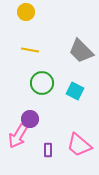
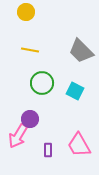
pink trapezoid: rotated 20 degrees clockwise
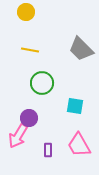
gray trapezoid: moved 2 px up
cyan square: moved 15 px down; rotated 18 degrees counterclockwise
purple circle: moved 1 px left, 1 px up
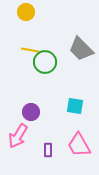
green circle: moved 3 px right, 21 px up
purple circle: moved 2 px right, 6 px up
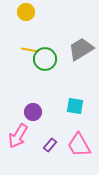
gray trapezoid: rotated 104 degrees clockwise
green circle: moved 3 px up
purple circle: moved 2 px right
purple rectangle: moved 2 px right, 5 px up; rotated 40 degrees clockwise
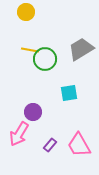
cyan square: moved 6 px left, 13 px up; rotated 18 degrees counterclockwise
pink arrow: moved 1 px right, 2 px up
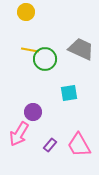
gray trapezoid: rotated 56 degrees clockwise
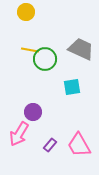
cyan square: moved 3 px right, 6 px up
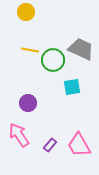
green circle: moved 8 px right, 1 px down
purple circle: moved 5 px left, 9 px up
pink arrow: moved 1 px down; rotated 115 degrees clockwise
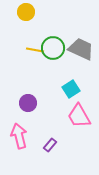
yellow line: moved 5 px right
green circle: moved 12 px up
cyan square: moved 1 px left, 2 px down; rotated 24 degrees counterclockwise
pink arrow: moved 1 px down; rotated 20 degrees clockwise
pink trapezoid: moved 29 px up
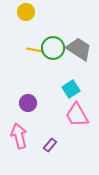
gray trapezoid: moved 2 px left; rotated 8 degrees clockwise
pink trapezoid: moved 2 px left, 1 px up
